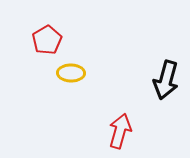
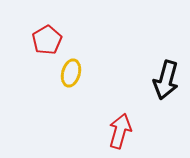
yellow ellipse: rotated 76 degrees counterclockwise
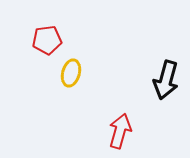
red pentagon: rotated 24 degrees clockwise
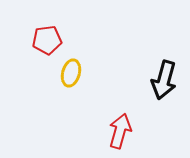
black arrow: moved 2 px left
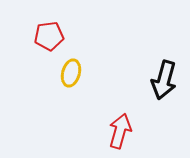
red pentagon: moved 2 px right, 4 px up
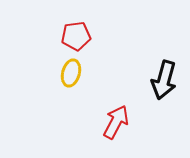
red pentagon: moved 27 px right
red arrow: moved 4 px left, 9 px up; rotated 12 degrees clockwise
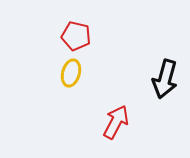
red pentagon: rotated 20 degrees clockwise
black arrow: moved 1 px right, 1 px up
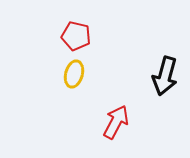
yellow ellipse: moved 3 px right, 1 px down
black arrow: moved 3 px up
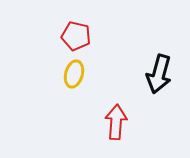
black arrow: moved 6 px left, 2 px up
red arrow: rotated 24 degrees counterclockwise
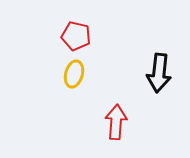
black arrow: moved 1 px up; rotated 9 degrees counterclockwise
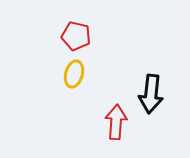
black arrow: moved 8 px left, 21 px down
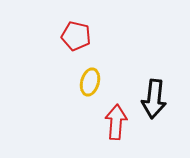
yellow ellipse: moved 16 px right, 8 px down
black arrow: moved 3 px right, 5 px down
